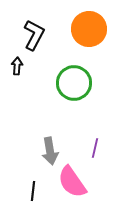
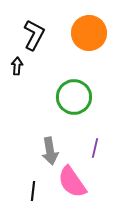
orange circle: moved 4 px down
green circle: moved 14 px down
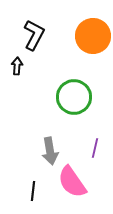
orange circle: moved 4 px right, 3 px down
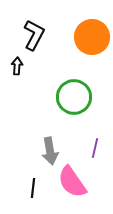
orange circle: moved 1 px left, 1 px down
black line: moved 3 px up
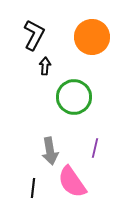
black arrow: moved 28 px right
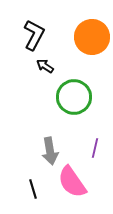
black arrow: rotated 60 degrees counterclockwise
black line: moved 1 px down; rotated 24 degrees counterclockwise
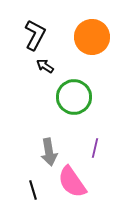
black L-shape: moved 1 px right
gray arrow: moved 1 px left, 1 px down
black line: moved 1 px down
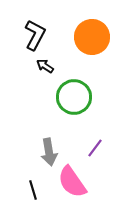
purple line: rotated 24 degrees clockwise
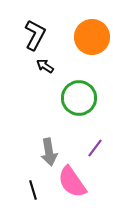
green circle: moved 5 px right, 1 px down
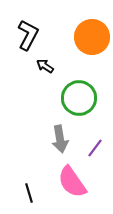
black L-shape: moved 7 px left
gray arrow: moved 11 px right, 13 px up
black line: moved 4 px left, 3 px down
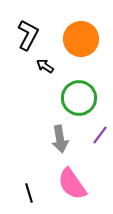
orange circle: moved 11 px left, 2 px down
purple line: moved 5 px right, 13 px up
pink semicircle: moved 2 px down
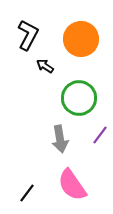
pink semicircle: moved 1 px down
black line: moved 2 px left; rotated 54 degrees clockwise
